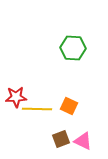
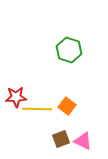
green hexagon: moved 4 px left, 2 px down; rotated 15 degrees clockwise
orange square: moved 2 px left; rotated 12 degrees clockwise
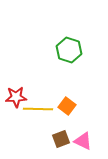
yellow line: moved 1 px right
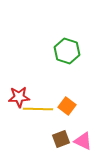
green hexagon: moved 2 px left, 1 px down
red star: moved 3 px right
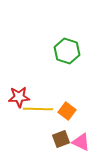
orange square: moved 5 px down
pink triangle: moved 2 px left, 1 px down
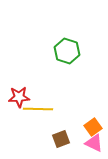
orange square: moved 26 px right, 16 px down; rotated 18 degrees clockwise
pink triangle: moved 13 px right, 1 px down
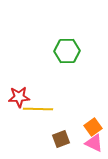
green hexagon: rotated 20 degrees counterclockwise
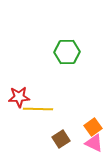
green hexagon: moved 1 px down
brown square: rotated 12 degrees counterclockwise
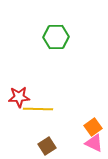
green hexagon: moved 11 px left, 15 px up
brown square: moved 14 px left, 7 px down
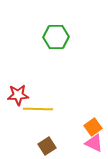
red star: moved 1 px left, 2 px up
